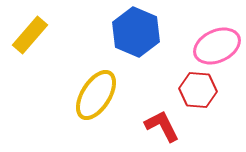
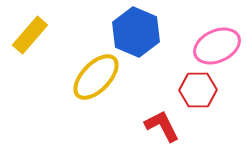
red hexagon: rotated 6 degrees counterclockwise
yellow ellipse: moved 18 px up; rotated 12 degrees clockwise
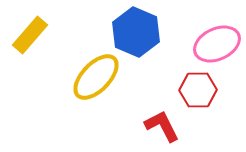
pink ellipse: moved 2 px up
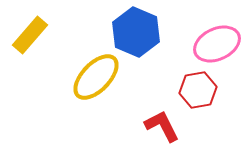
red hexagon: rotated 9 degrees counterclockwise
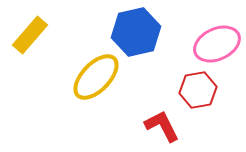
blue hexagon: rotated 24 degrees clockwise
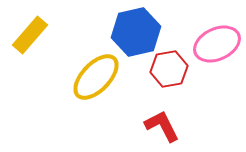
red hexagon: moved 29 px left, 21 px up
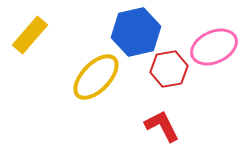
pink ellipse: moved 3 px left, 3 px down
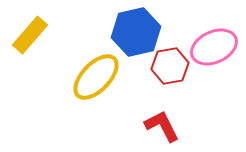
red hexagon: moved 1 px right, 3 px up
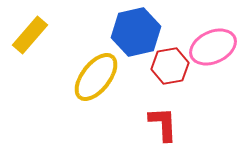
pink ellipse: moved 1 px left
yellow ellipse: rotated 6 degrees counterclockwise
red L-shape: moved 1 px right, 2 px up; rotated 24 degrees clockwise
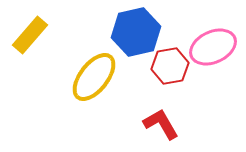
yellow ellipse: moved 2 px left
red L-shape: moved 2 px left; rotated 27 degrees counterclockwise
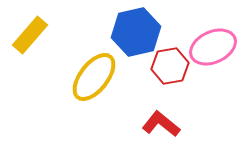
red L-shape: rotated 21 degrees counterclockwise
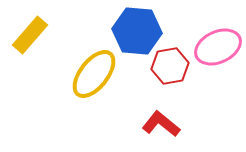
blue hexagon: moved 1 px right, 1 px up; rotated 18 degrees clockwise
pink ellipse: moved 5 px right
yellow ellipse: moved 3 px up
